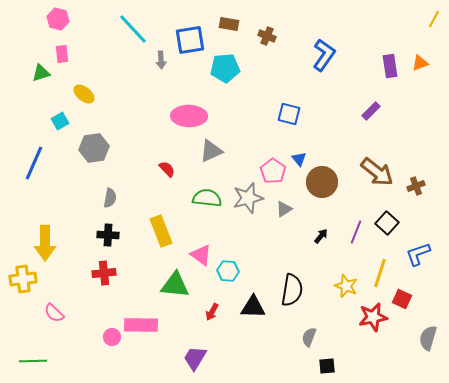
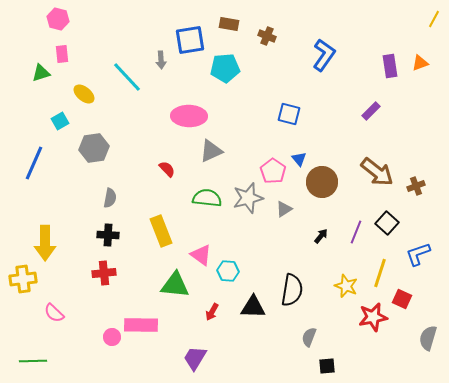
cyan line at (133, 29): moved 6 px left, 48 px down
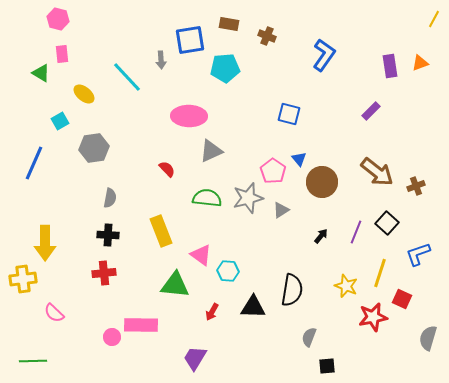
green triangle at (41, 73): rotated 48 degrees clockwise
gray triangle at (284, 209): moved 3 px left, 1 px down
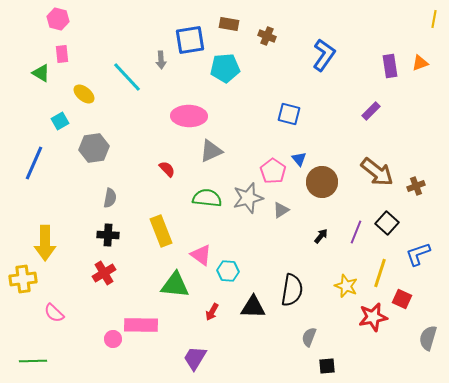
yellow line at (434, 19): rotated 18 degrees counterclockwise
red cross at (104, 273): rotated 25 degrees counterclockwise
pink circle at (112, 337): moved 1 px right, 2 px down
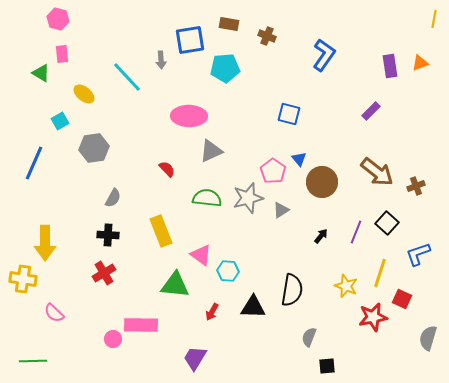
gray semicircle at (110, 198): moved 3 px right; rotated 18 degrees clockwise
yellow cross at (23, 279): rotated 16 degrees clockwise
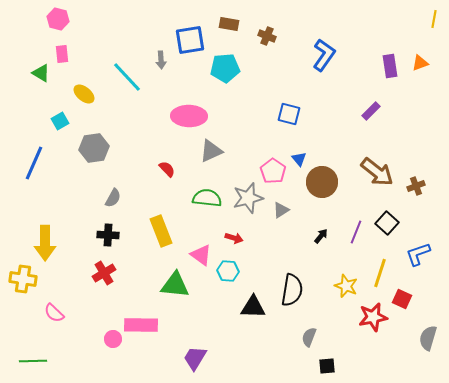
red arrow at (212, 312): moved 22 px right, 74 px up; rotated 102 degrees counterclockwise
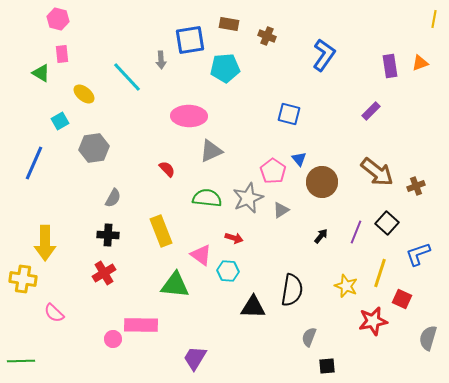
gray star at (248, 198): rotated 8 degrees counterclockwise
red star at (373, 317): moved 4 px down
green line at (33, 361): moved 12 px left
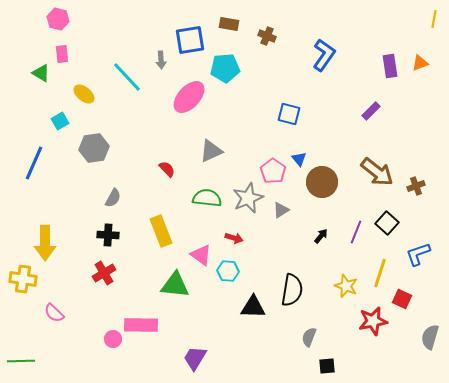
pink ellipse at (189, 116): moved 19 px up; rotated 48 degrees counterclockwise
gray semicircle at (428, 338): moved 2 px right, 1 px up
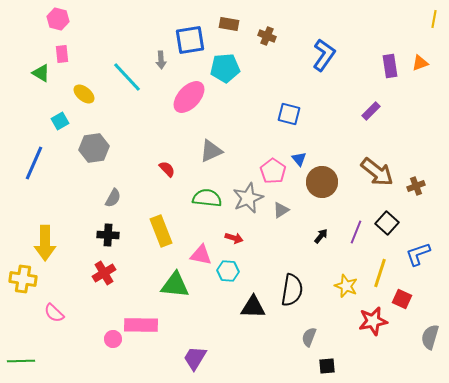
pink triangle at (201, 255): rotated 25 degrees counterclockwise
